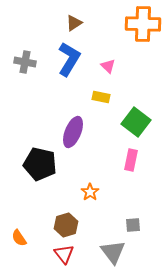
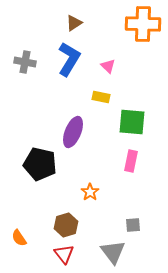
green square: moved 4 px left; rotated 32 degrees counterclockwise
pink rectangle: moved 1 px down
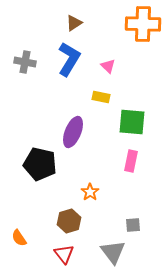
brown hexagon: moved 3 px right, 4 px up
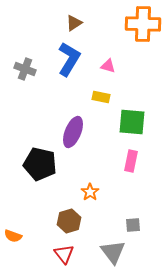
gray cross: moved 7 px down; rotated 10 degrees clockwise
pink triangle: rotated 28 degrees counterclockwise
orange semicircle: moved 6 px left, 2 px up; rotated 36 degrees counterclockwise
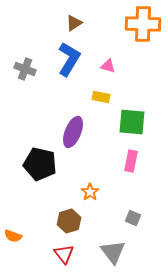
gray square: moved 7 px up; rotated 28 degrees clockwise
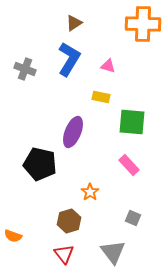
pink rectangle: moved 2 px left, 4 px down; rotated 55 degrees counterclockwise
